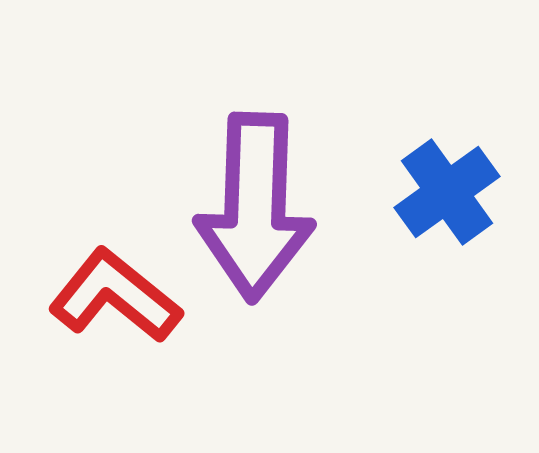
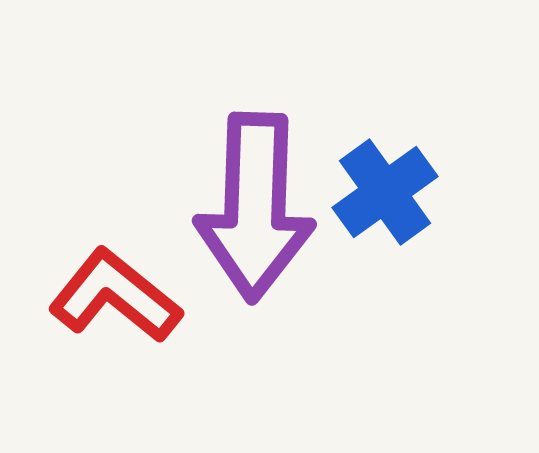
blue cross: moved 62 px left
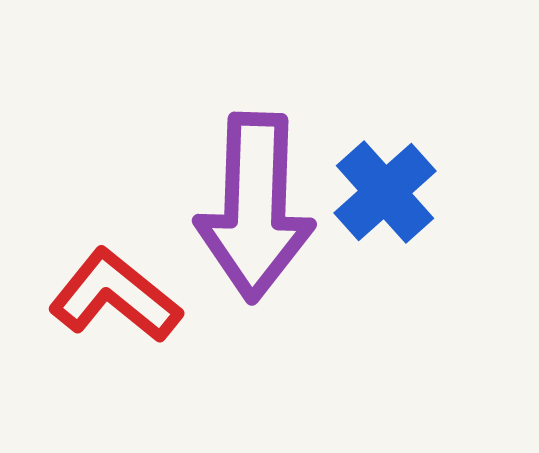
blue cross: rotated 6 degrees counterclockwise
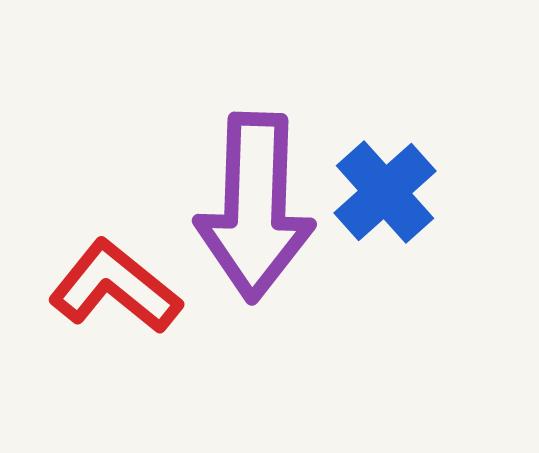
red L-shape: moved 9 px up
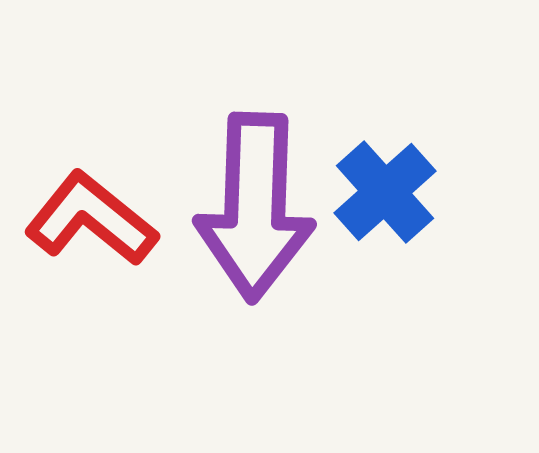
red L-shape: moved 24 px left, 68 px up
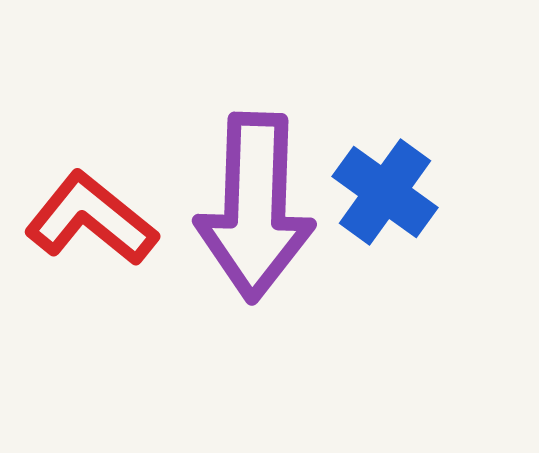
blue cross: rotated 12 degrees counterclockwise
